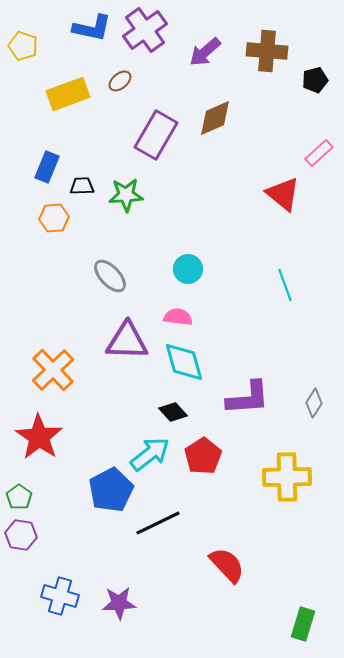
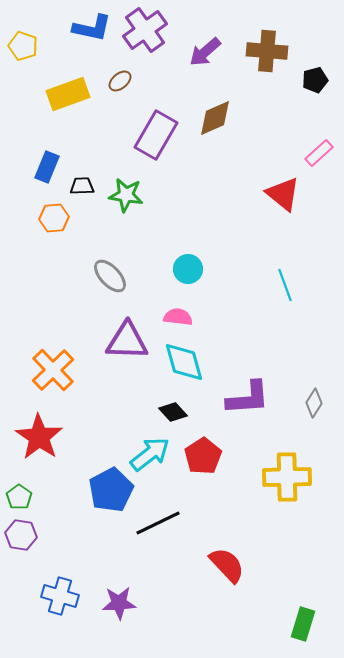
green star: rotated 12 degrees clockwise
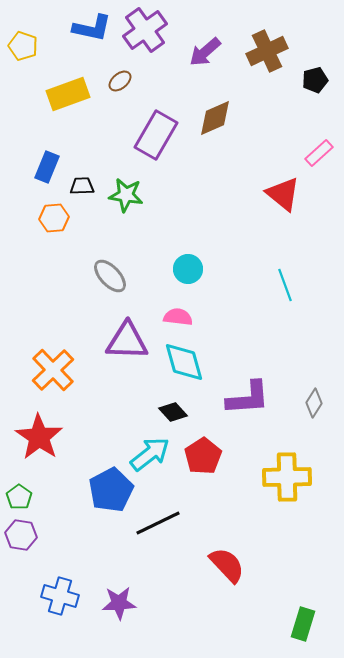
brown cross: rotated 30 degrees counterclockwise
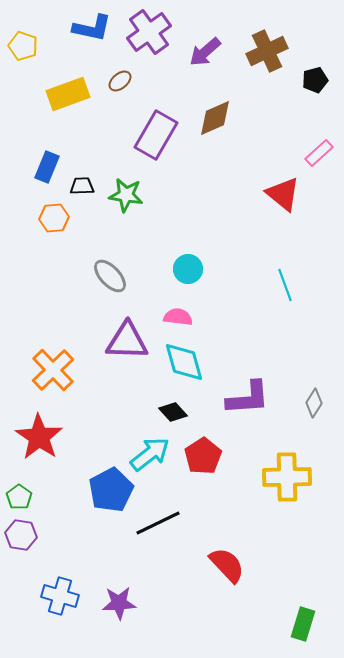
purple cross: moved 4 px right, 2 px down
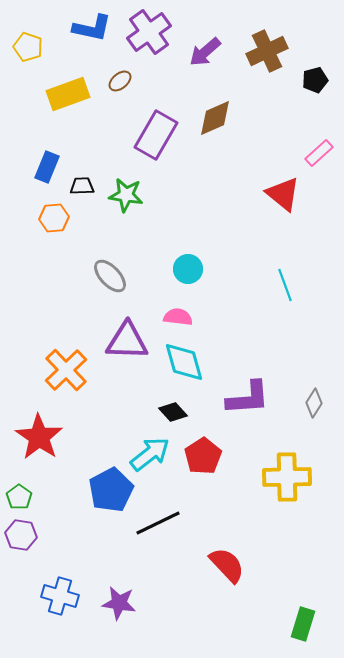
yellow pentagon: moved 5 px right, 1 px down
orange cross: moved 13 px right
purple star: rotated 12 degrees clockwise
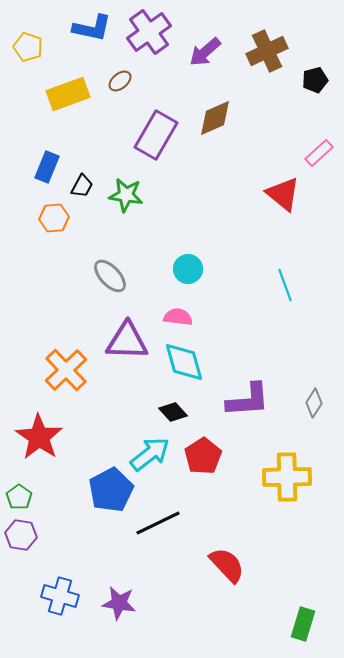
black trapezoid: rotated 120 degrees clockwise
purple L-shape: moved 2 px down
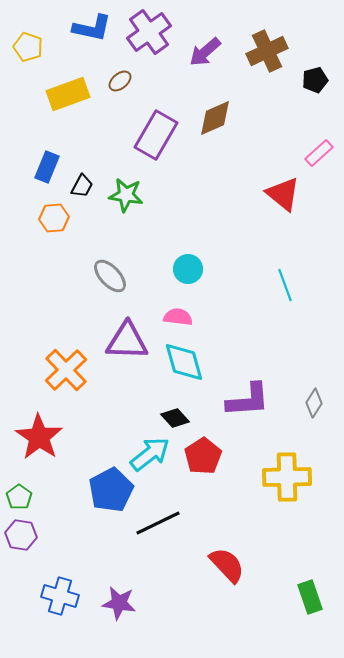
black diamond: moved 2 px right, 6 px down
green rectangle: moved 7 px right, 27 px up; rotated 36 degrees counterclockwise
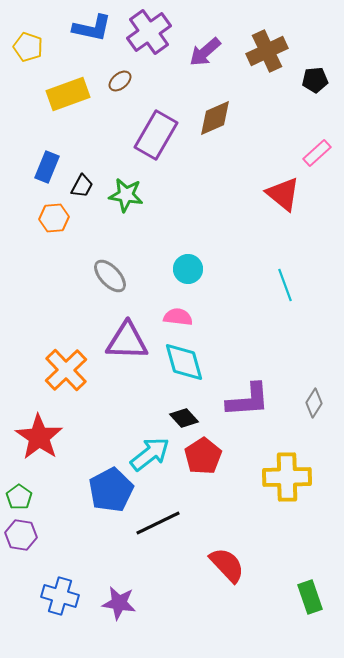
black pentagon: rotated 10 degrees clockwise
pink rectangle: moved 2 px left
black diamond: moved 9 px right
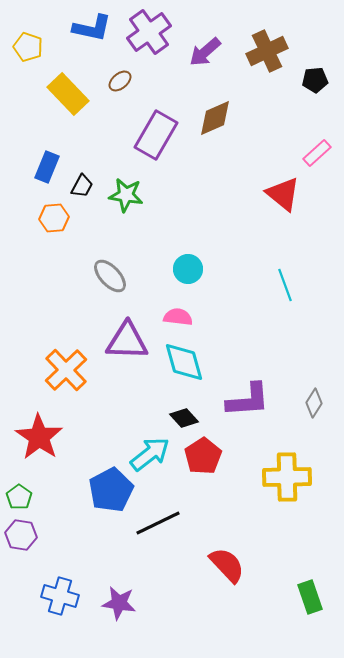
yellow rectangle: rotated 66 degrees clockwise
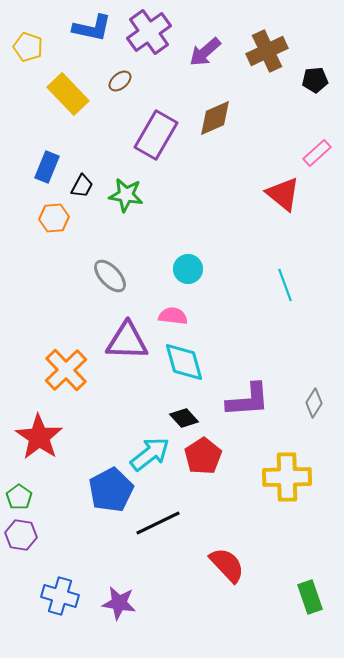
pink semicircle: moved 5 px left, 1 px up
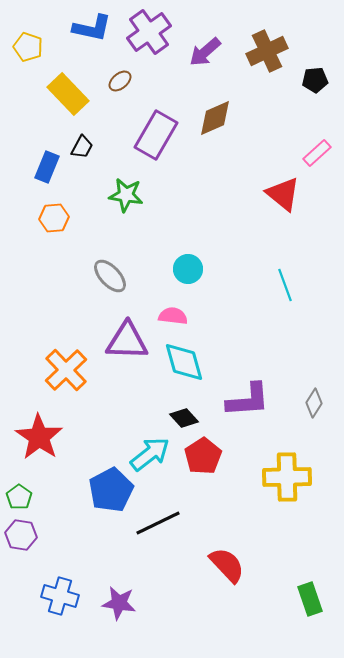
black trapezoid: moved 39 px up
green rectangle: moved 2 px down
